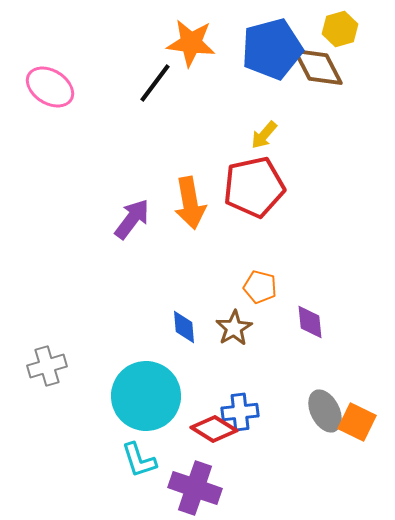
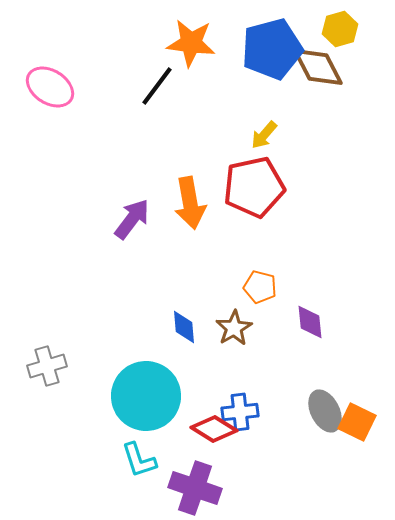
black line: moved 2 px right, 3 px down
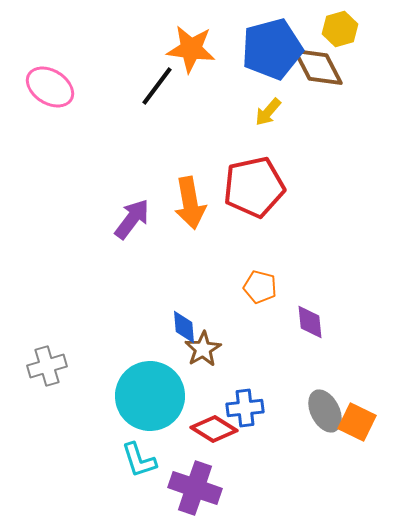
orange star: moved 6 px down
yellow arrow: moved 4 px right, 23 px up
brown star: moved 31 px left, 21 px down
cyan circle: moved 4 px right
blue cross: moved 5 px right, 4 px up
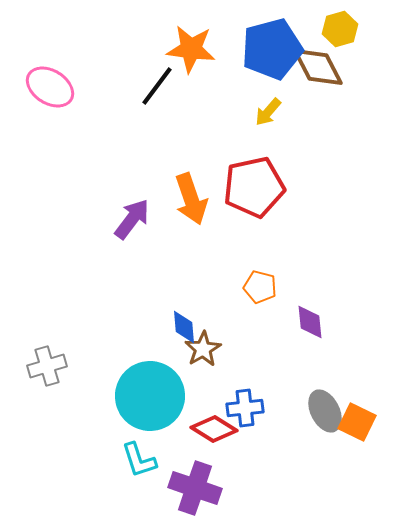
orange arrow: moved 1 px right, 4 px up; rotated 9 degrees counterclockwise
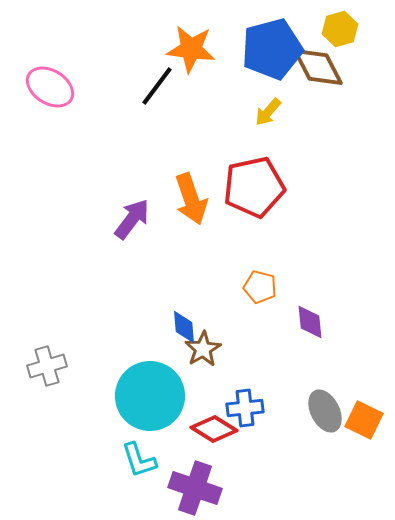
orange square: moved 7 px right, 2 px up
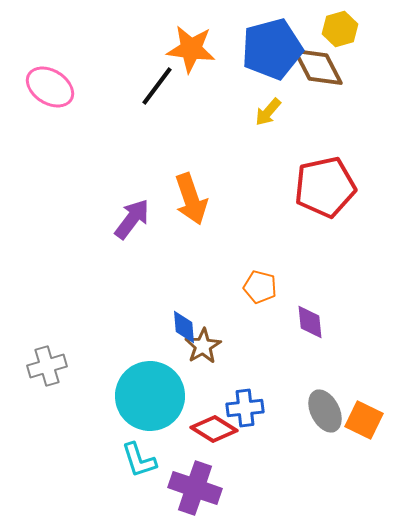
red pentagon: moved 71 px right
brown star: moved 3 px up
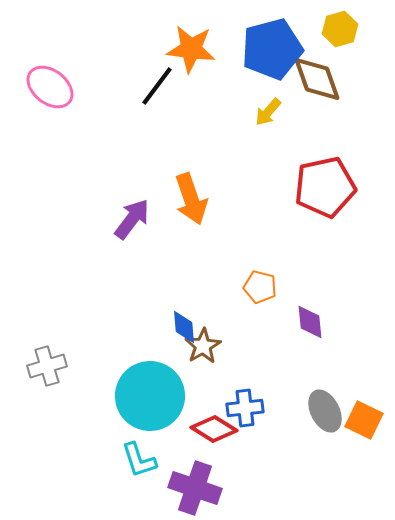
brown diamond: moved 1 px left, 12 px down; rotated 8 degrees clockwise
pink ellipse: rotated 6 degrees clockwise
